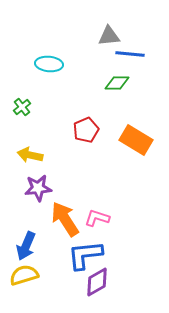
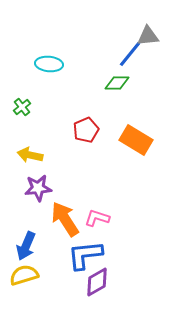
gray triangle: moved 39 px right
blue line: rotated 56 degrees counterclockwise
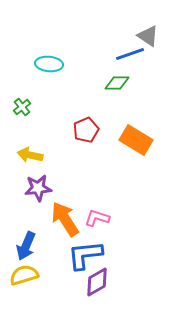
gray triangle: rotated 40 degrees clockwise
blue line: rotated 32 degrees clockwise
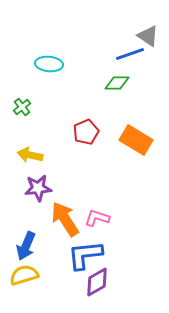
red pentagon: moved 2 px down
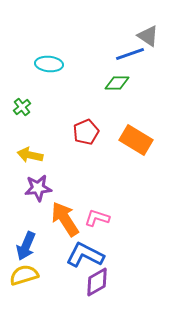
blue L-shape: rotated 33 degrees clockwise
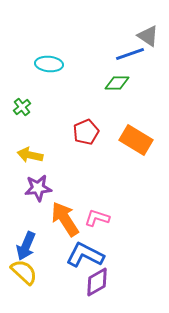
yellow semicircle: moved 3 px up; rotated 60 degrees clockwise
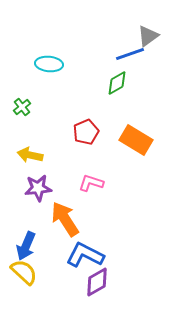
gray triangle: rotated 50 degrees clockwise
green diamond: rotated 30 degrees counterclockwise
pink L-shape: moved 6 px left, 35 px up
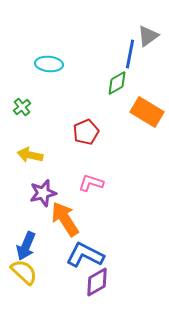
blue line: rotated 60 degrees counterclockwise
orange rectangle: moved 11 px right, 28 px up
purple star: moved 5 px right, 5 px down; rotated 8 degrees counterclockwise
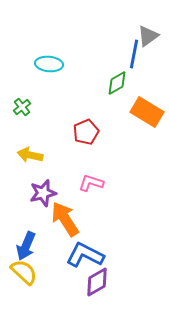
blue line: moved 4 px right
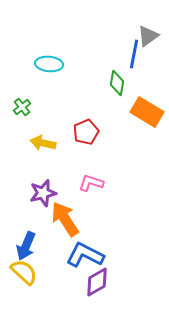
green diamond: rotated 50 degrees counterclockwise
yellow arrow: moved 13 px right, 12 px up
